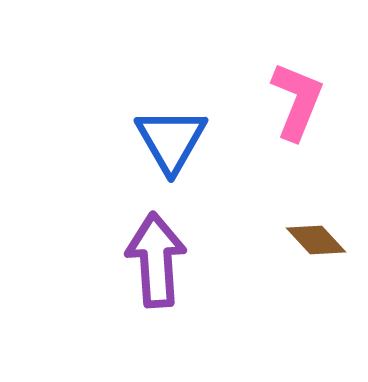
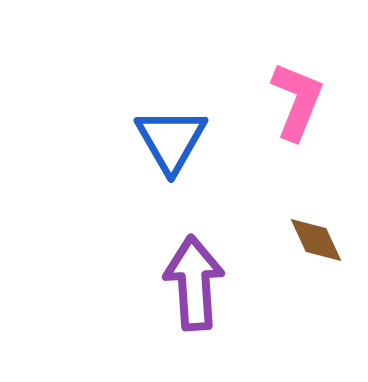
brown diamond: rotated 18 degrees clockwise
purple arrow: moved 38 px right, 23 px down
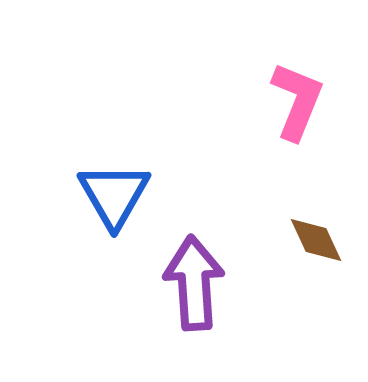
blue triangle: moved 57 px left, 55 px down
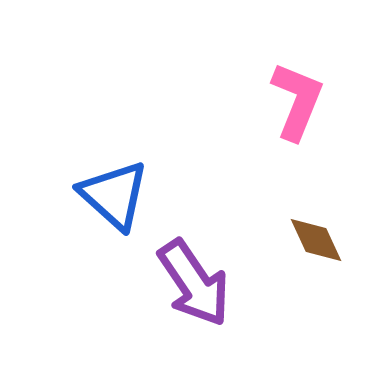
blue triangle: rotated 18 degrees counterclockwise
purple arrow: rotated 150 degrees clockwise
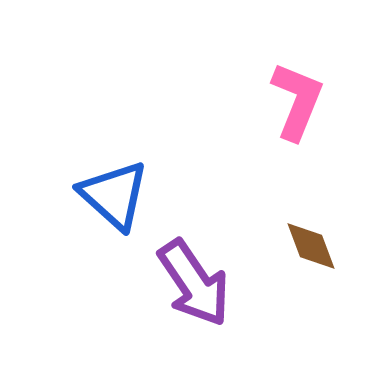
brown diamond: moved 5 px left, 6 px down; rotated 4 degrees clockwise
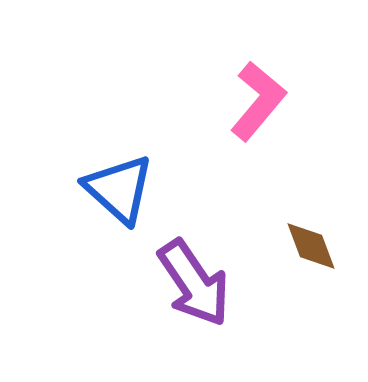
pink L-shape: moved 39 px left; rotated 18 degrees clockwise
blue triangle: moved 5 px right, 6 px up
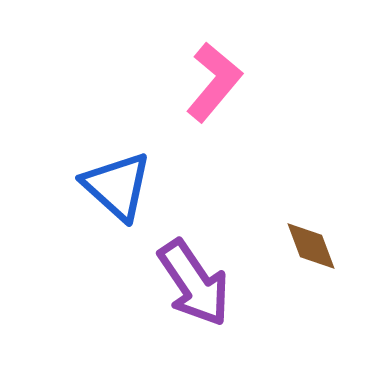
pink L-shape: moved 44 px left, 19 px up
blue triangle: moved 2 px left, 3 px up
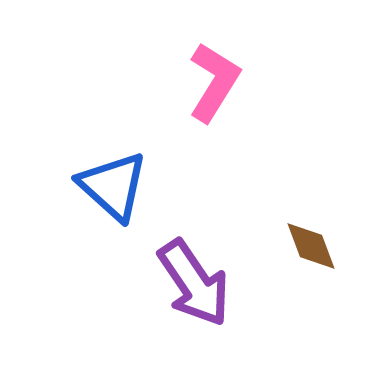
pink L-shape: rotated 8 degrees counterclockwise
blue triangle: moved 4 px left
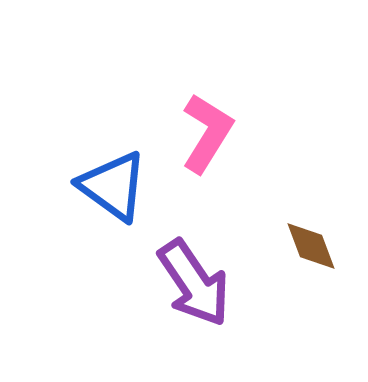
pink L-shape: moved 7 px left, 51 px down
blue triangle: rotated 6 degrees counterclockwise
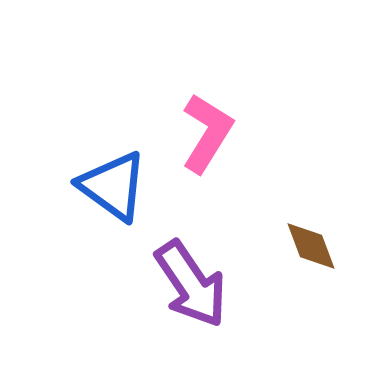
purple arrow: moved 3 px left, 1 px down
